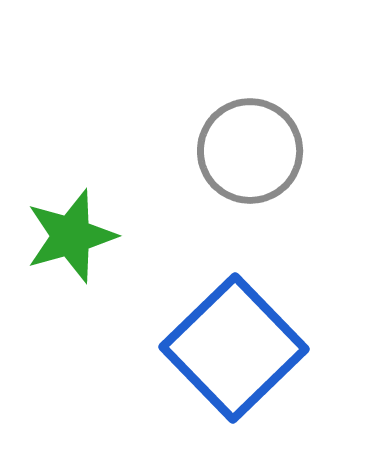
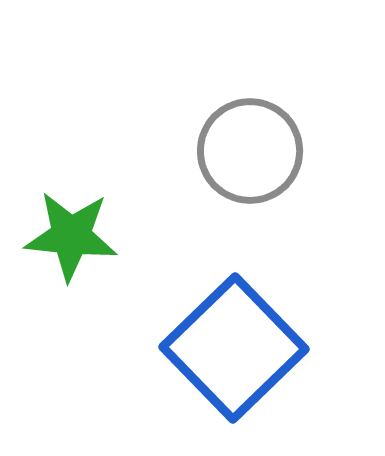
green star: rotated 22 degrees clockwise
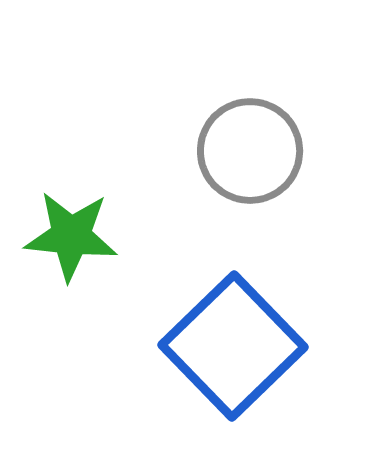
blue square: moved 1 px left, 2 px up
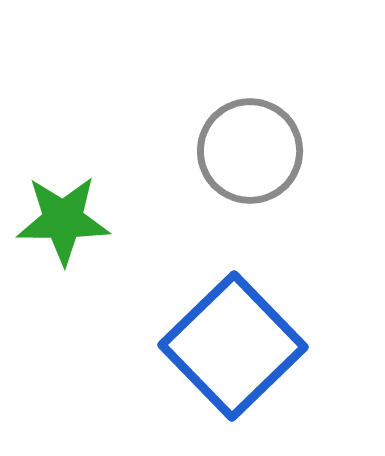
green star: moved 8 px left, 16 px up; rotated 6 degrees counterclockwise
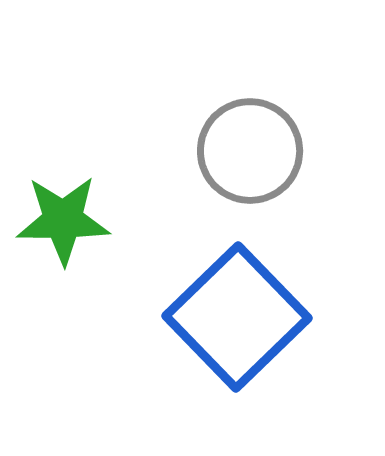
blue square: moved 4 px right, 29 px up
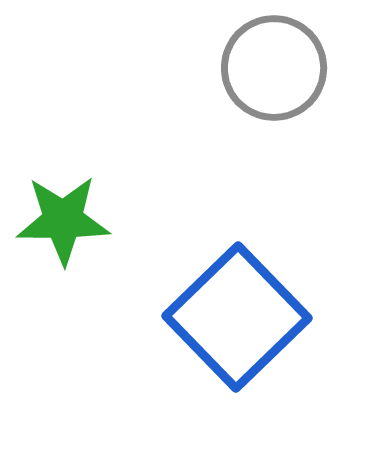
gray circle: moved 24 px right, 83 px up
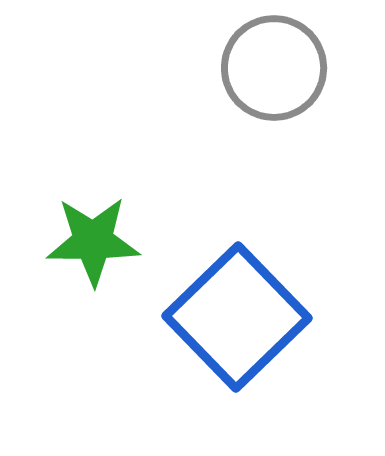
green star: moved 30 px right, 21 px down
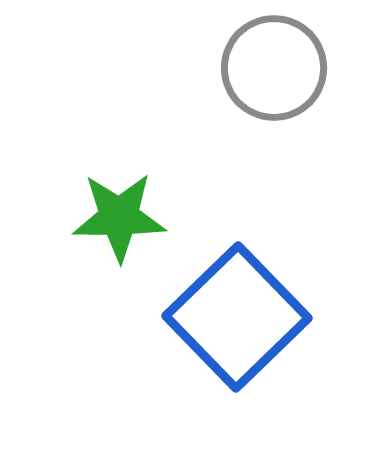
green star: moved 26 px right, 24 px up
